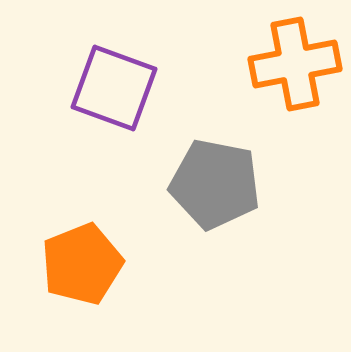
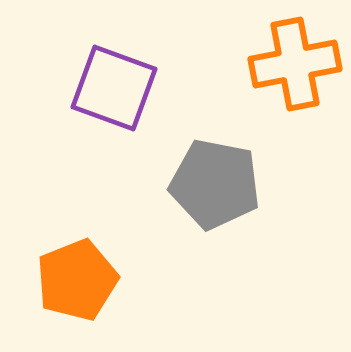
orange pentagon: moved 5 px left, 16 px down
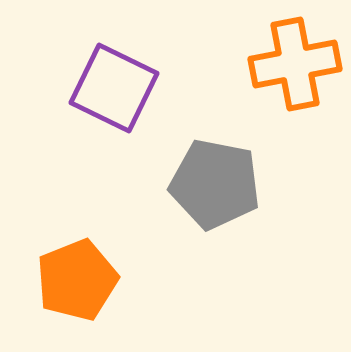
purple square: rotated 6 degrees clockwise
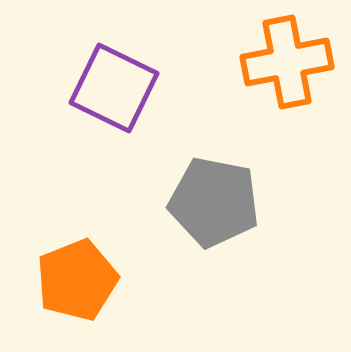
orange cross: moved 8 px left, 2 px up
gray pentagon: moved 1 px left, 18 px down
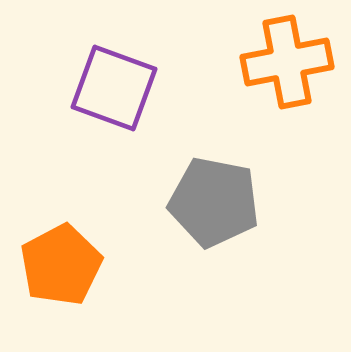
purple square: rotated 6 degrees counterclockwise
orange pentagon: moved 16 px left, 15 px up; rotated 6 degrees counterclockwise
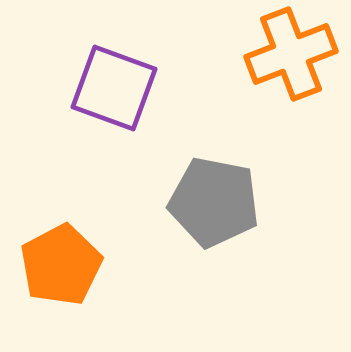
orange cross: moved 4 px right, 8 px up; rotated 10 degrees counterclockwise
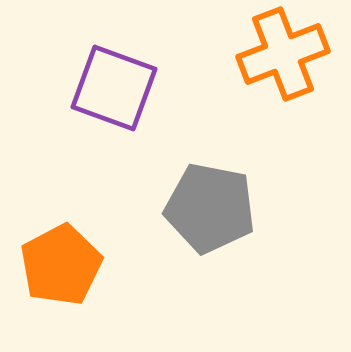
orange cross: moved 8 px left
gray pentagon: moved 4 px left, 6 px down
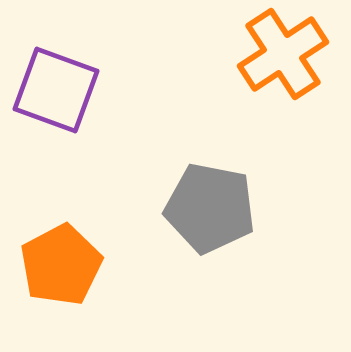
orange cross: rotated 12 degrees counterclockwise
purple square: moved 58 px left, 2 px down
